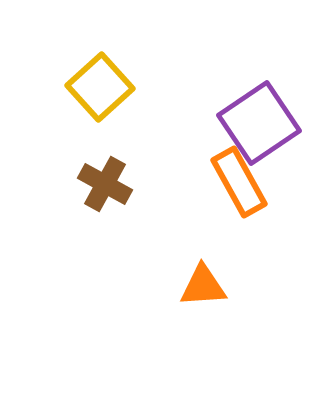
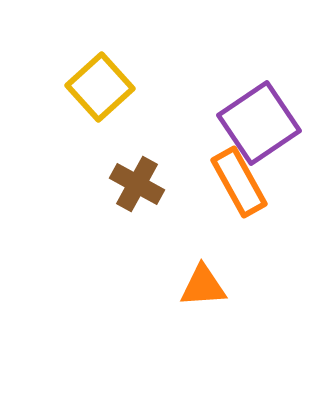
brown cross: moved 32 px right
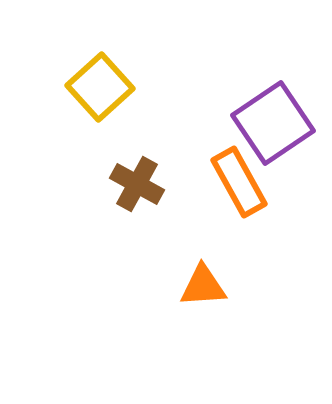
purple square: moved 14 px right
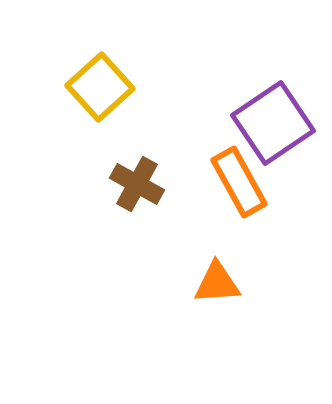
orange triangle: moved 14 px right, 3 px up
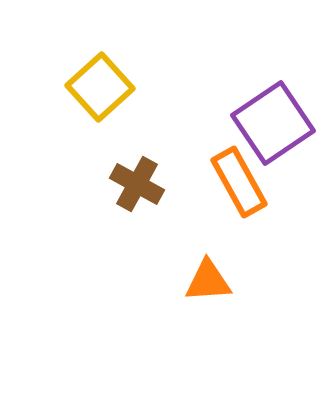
orange triangle: moved 9 px left, 2 px up
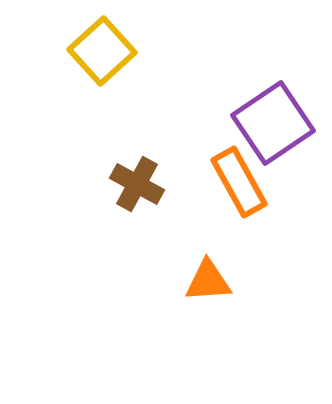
yellow square: moved 2 px right, 36 px up
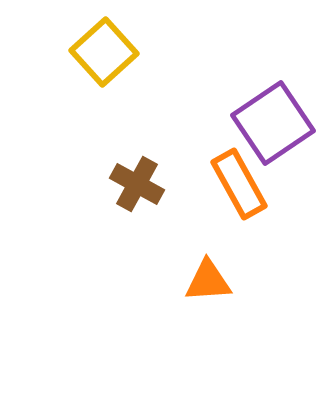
yellow square: moved 2 px right, 1 px down
orange rectangle: moved 2 px down
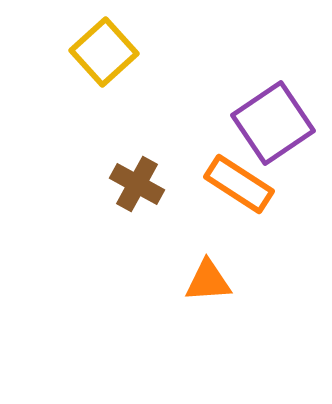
orange rectangle: rotated 28 degrees counterclockwise
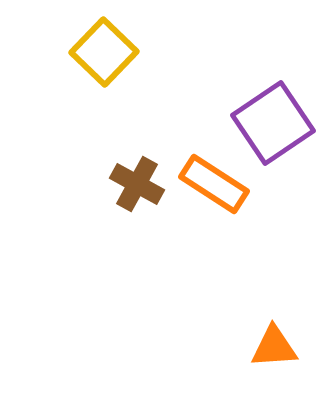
yellow square: rotated 4 degrees counterclockwise
orange rectangle: moved 25 px left
orange triangle: moved 66 px right, 66 px down
